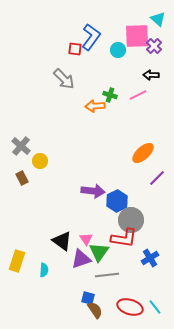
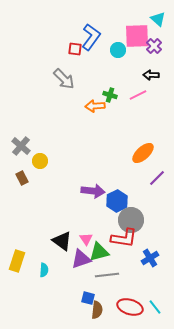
green triangle: rotated 40 degrees clockwise
brown semicircle: moved 2 px right; rotated 42 degrees clockwise
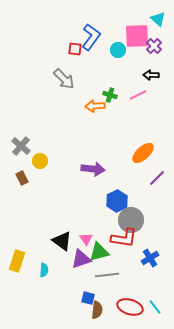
purple arrow: moved 22 px up
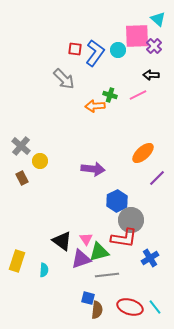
blue L-shape: moved 4 px right, 16 px down
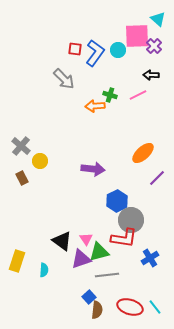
blue square: moved 1 px right, 1 px up; rotated 32 degrees clockwise
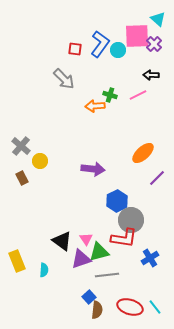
purple cross: moved 2 px up
blue L-shape: moved 5 px right, 9 px up
yellow rectangle: rotated 40 degrees counterclockwise
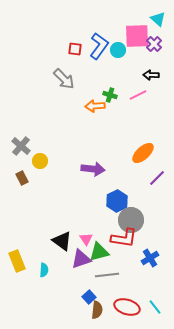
blue L-shape: moved 1 px left, 2 px down
red ellipse: moved 3 px left
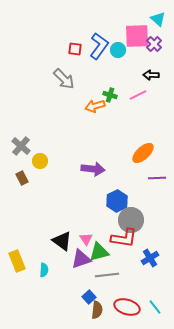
orange arrow: rotated 12 degrees counterclockwise
purple line: rotated 42 degrees clockwise
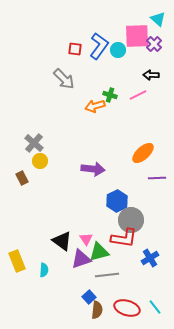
gray cross: moved 13 px right, 3 px up
red ellipse: moved 1 px down
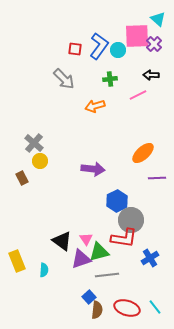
green cross: moved 16 px up; rotated 24 degrees counterclockwise
